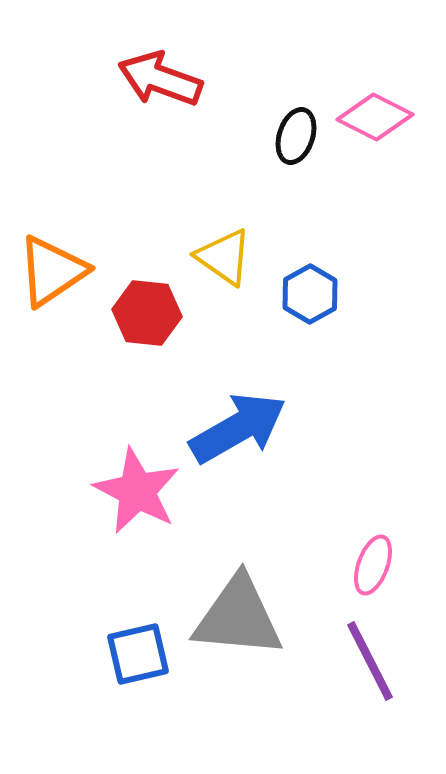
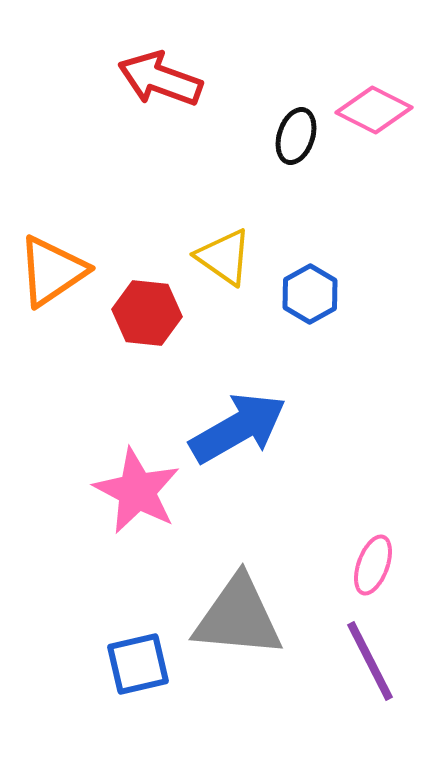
pink diamond: moved 1 px left, 7 px up
blue square: moved 10 px down
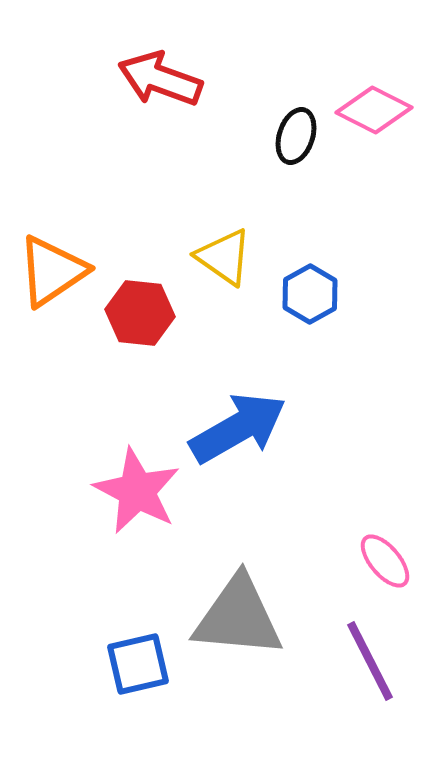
red hexagon: moved 7 px left
pink ellipse: moved 12 px right, 4 px up; rotated 60 degrees counterclockwise
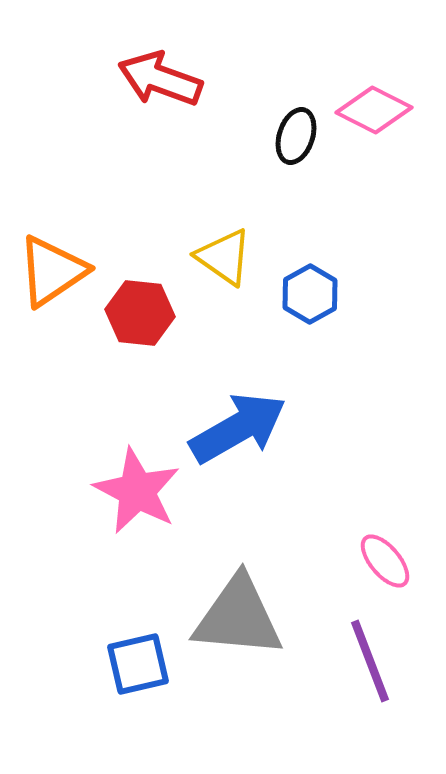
purple line: rotated 6 degrees clockwise
